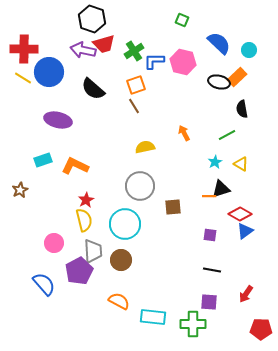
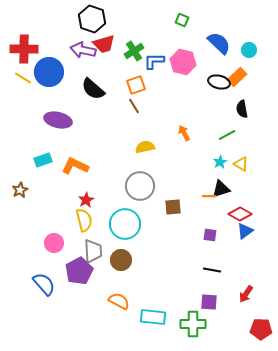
cyan star at (215, 162): moved 5 px right
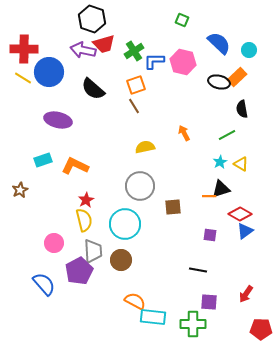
black line at (212, 270): moved 14 px left
orange semicircle at (119, 301): moved 16 px right
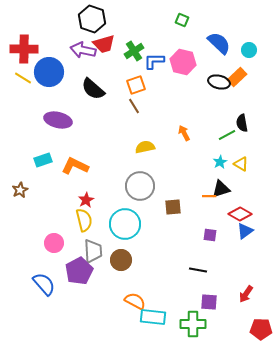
black semicircle at (242, 109): moved 14 px down
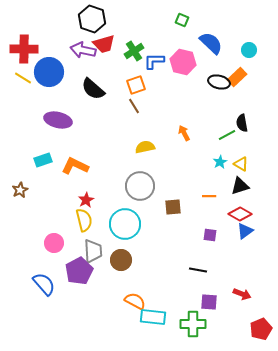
blue semicircle at (219, 43): moved 8 px left
black triangle at (221, 189): moved 19 px right, 3 px up
red arrow at (246, 294): moved 4 px left; rotated 102 degrees counterclockwise
red pentagon at (261, 329): rotated 25 degrees counterclockwise
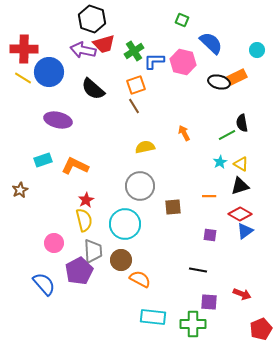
cyan circle at (249, 50): moved 8 px right
orange rectangle at (237, 77): rotated 18 degrees clockwise
orange semicircle at (135, 301): moved 5 px right, 22 px up
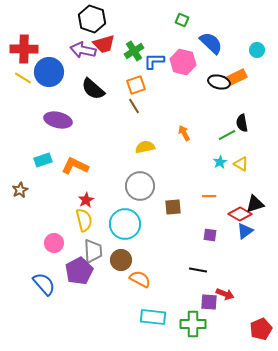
black triangle at (240, 186): moved 15 px right, 18 px down
red arrow at (242, 294): moved 17 px left
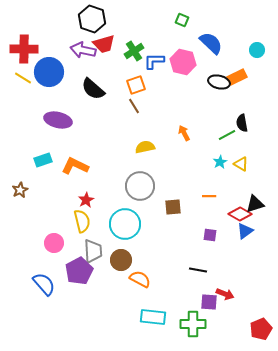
yellow semicircle at (84, 220): moved 2 px left, 1 px down
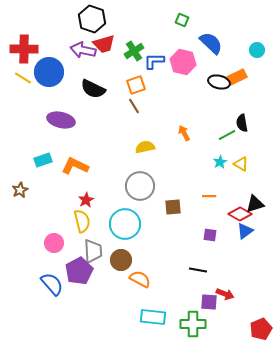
black semicircle at (93, 89): rotated 15 degrees counterclockwise
purple ellipse at (58, 120): moved 3 px right
blue semicircle at (44, 284): moved 8 px right
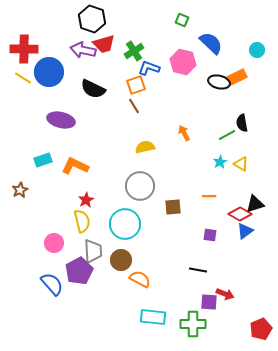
blue L-shape at (154, 61): moved 5 px left, 7 px down; rotated 20 degrees clockwise
